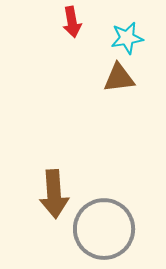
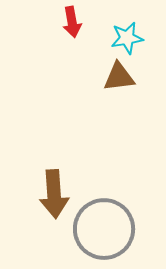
brown triangle: moved 1 px up
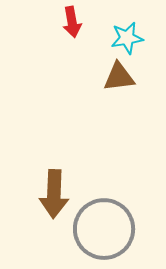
brown arrow: rotated 6 degrees clockwise
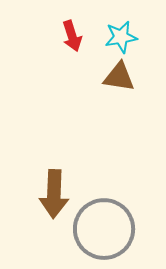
red arrow: moved 14 px down; rotated 8 degrees counterclockwise
cyan star: moved 6 px left, 1 px up
brown triangle: rotated 16 degrees clockwise
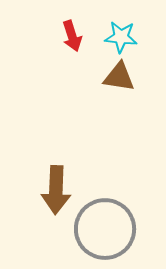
cyan star: rotated 16 degrees clockwise
brown arrow: moved 2 px right, 4 px up
gray circle: moved 1 px right
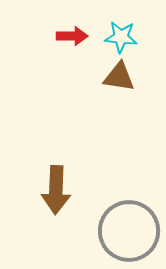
red arrow: rotated 72 degrees counterclockwise
gray circle: moved 24 px right, 2 px down
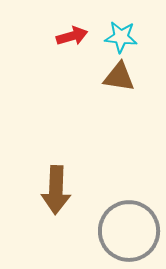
red arrow: rotated 16 degrees counterclockwise
